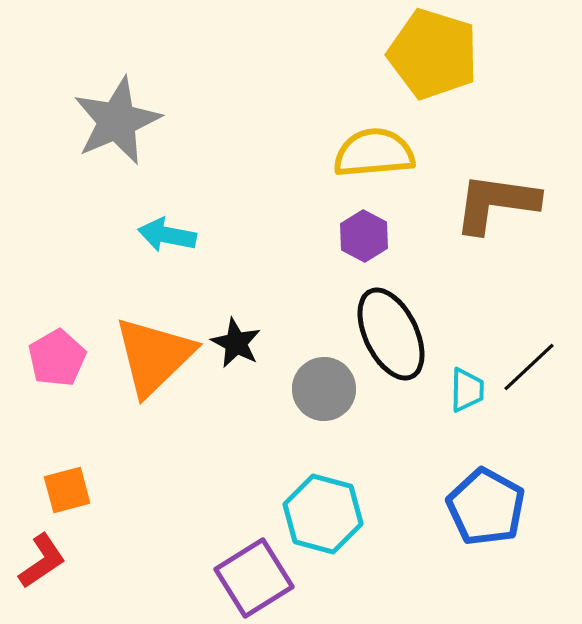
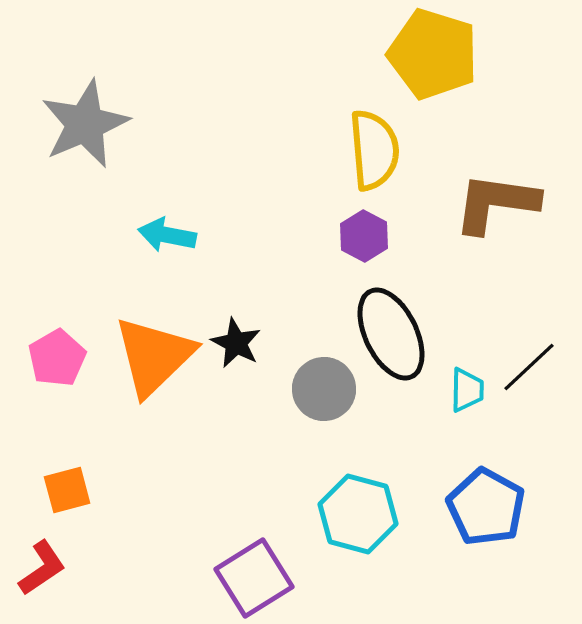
gray star: moved 32 px left, 3 px down
yellow semicircle: moved 3 px up; rotated 90 degrees clockwise
cyan hexagon: moved 35 px right
red L-shape: moved 7 px down
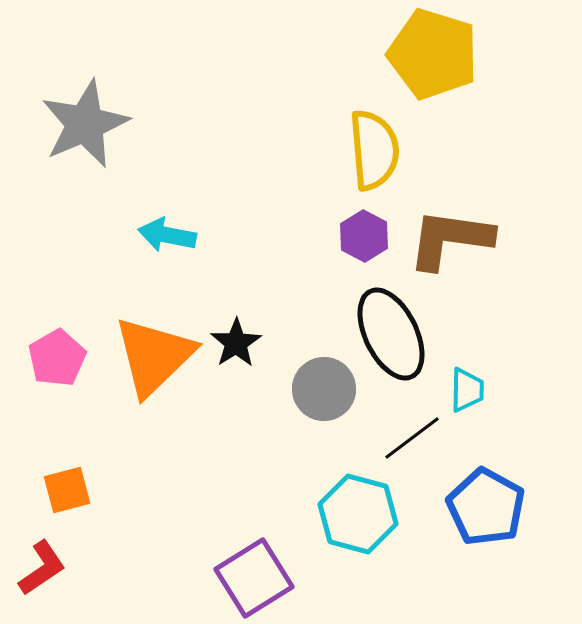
brown L-shape: moved 46 px left, 36 px down
black star: rotated 12 degrees clockwise
black line: moved 117 px left, 71 px down; rotated 6 degrees clockwise
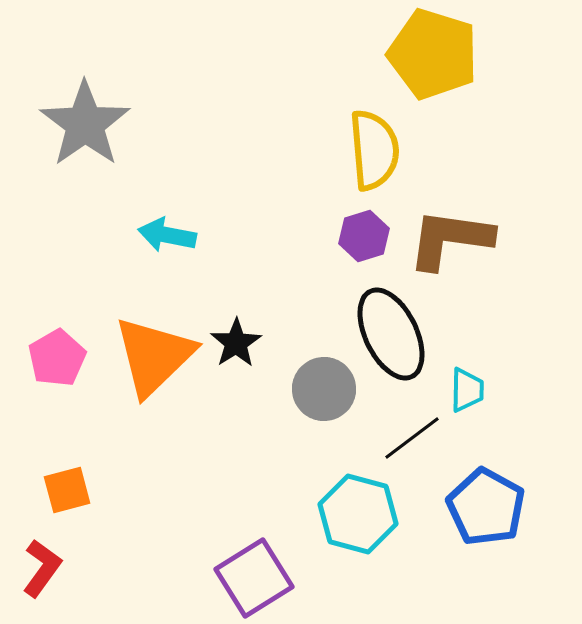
gray star: rotated 12 degrees counterclockwise
purple hexagon: rotated 15 degrees clockwise
red L-shape: rotated 20 degrees counterclockwise
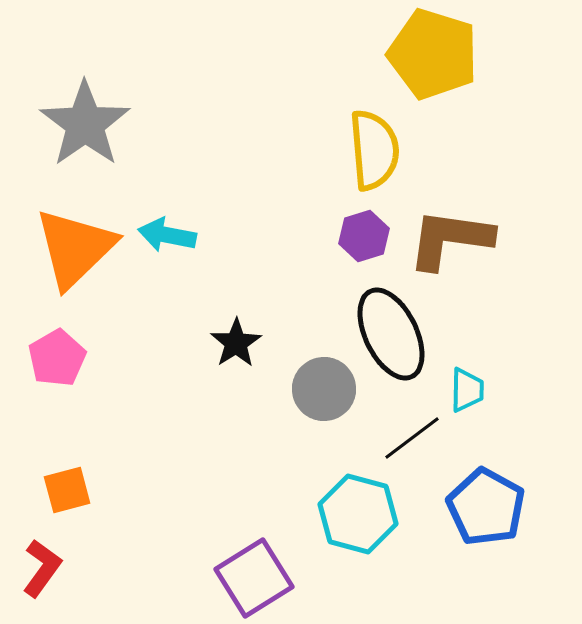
orange triangle: moved 79 px left, 108 px up
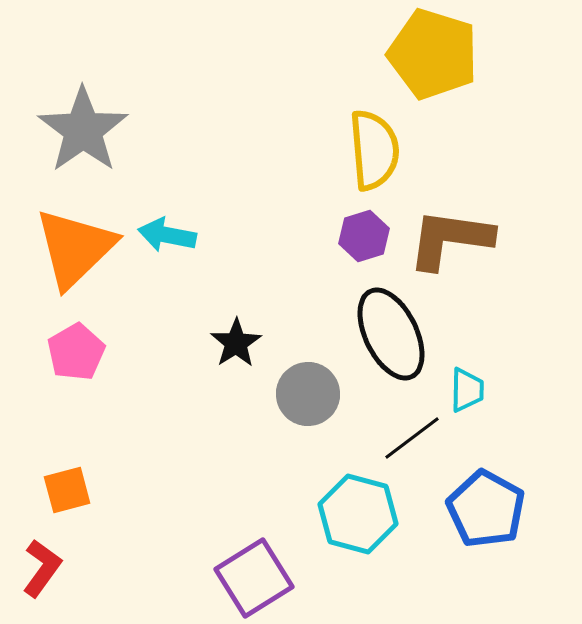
gray star: moved 2 px left, 6 px down
pink pentagon: moved 19 px right, 6 px up
gray circle: moved 16 px left, 5 px down
blue pentagon: moved 2 px down
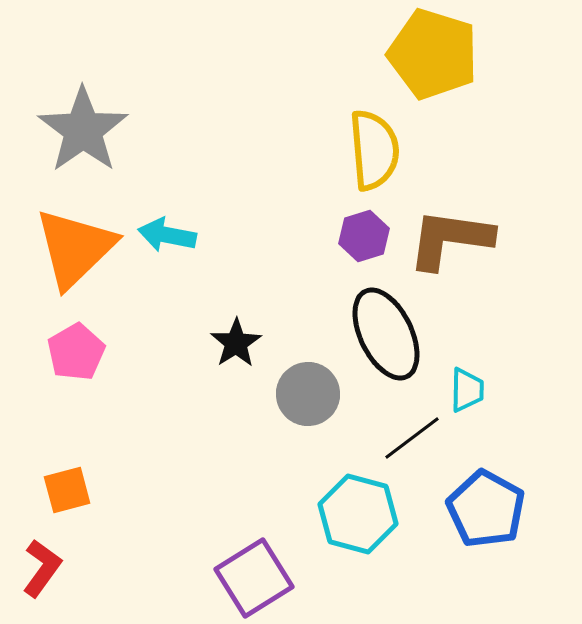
black ellipse: moved 5 px left
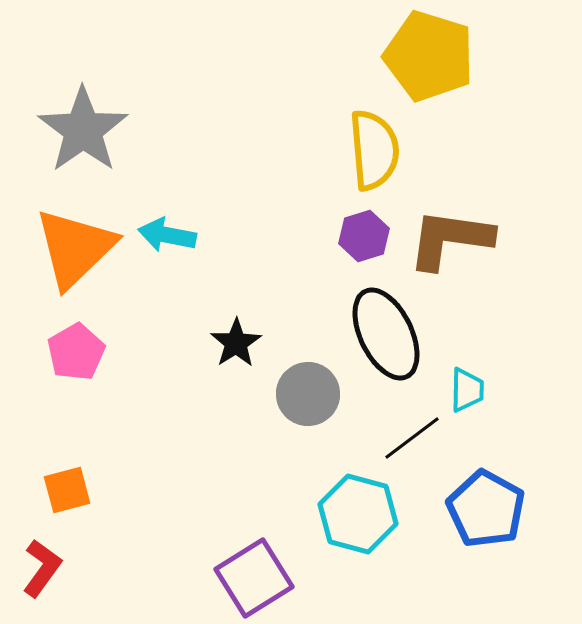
yellow pentagon: moved 4 px left, 2 px down
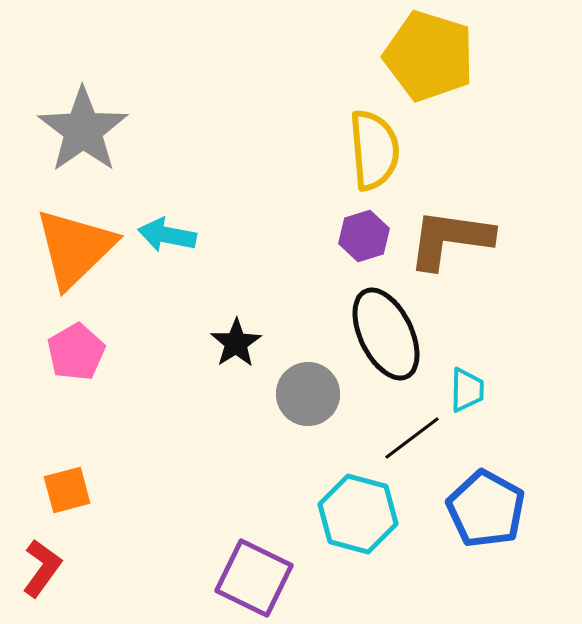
purple square: rotated 32 degrees counterclockwise
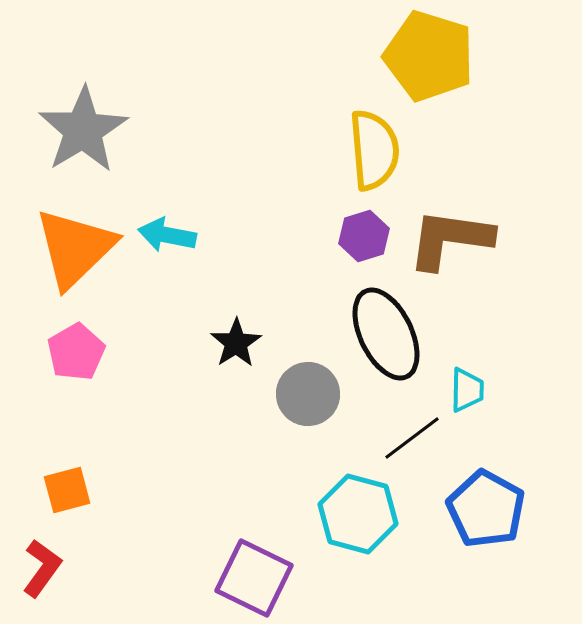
gray star: rotated 4 degrees clockwise
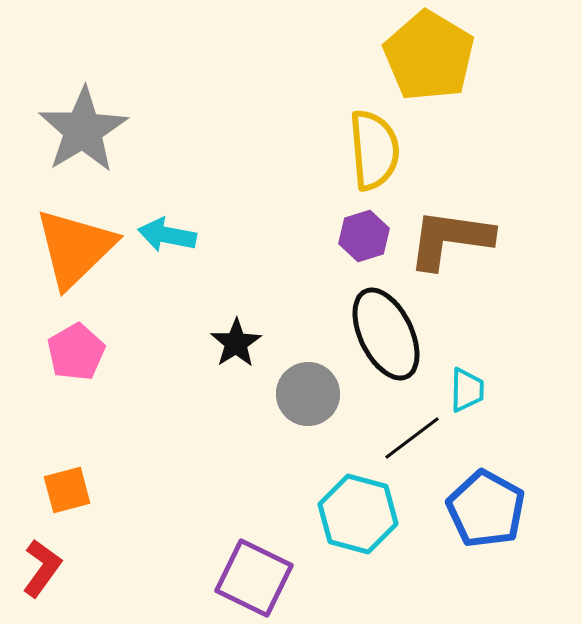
yellow pentagon: rotated 14 degrees clockwise
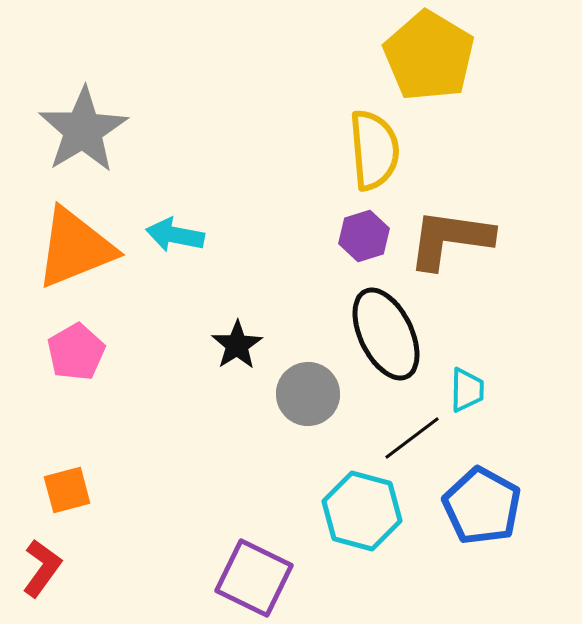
cyan arrow: moved 8 px right
orange triangle: rotated 22 degrees clockwise
black star: moved 1 px right, 2 px down
blue pentagon: moved 4 px left, 3 px up
cyan hexagon: moved 4 px right, 3 px up
